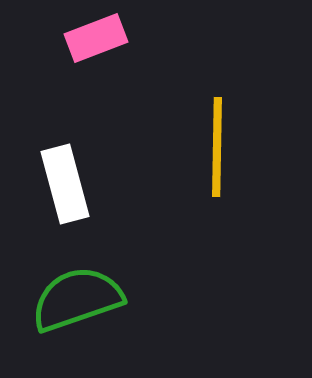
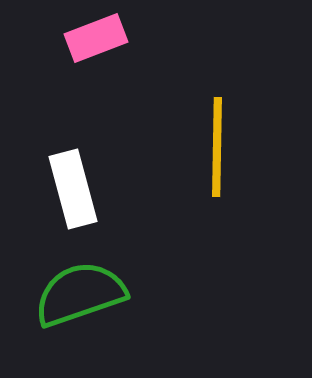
white rectangle: moved 8 px right, 5 px down
green semicircle: moved 3 px right, 5 px up
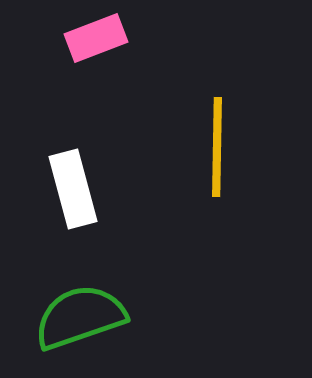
green semicircle: moved 23 px down
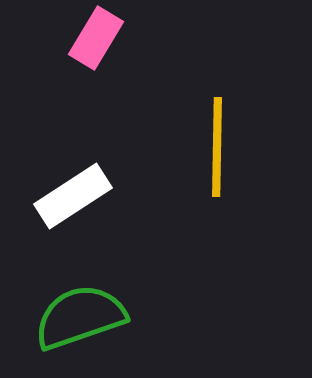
pink rectangle: rotated 38 degrees counterclockwise
white rectangle: moved 7 px down; rotated 72 degrees clockwise
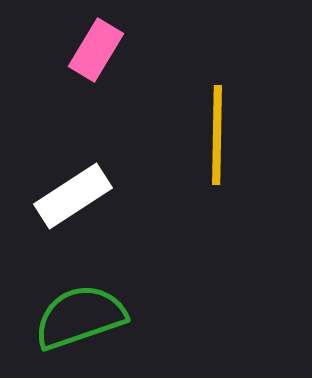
pink rectangle: moved 12 px down
yellow line: moved 12 px up
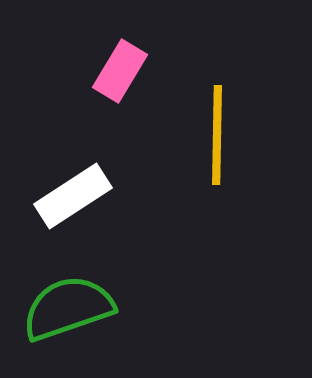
pink rectangle: moved 24 px right, 21 px down
green semicircle: moved 12 px left, 9 px up
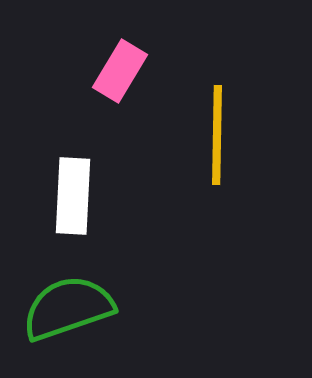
white rectangle: rotated 54 degrees counterclockwise
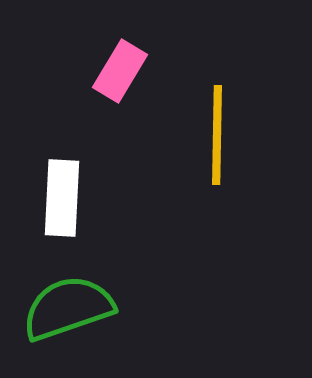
white rectangle: moved 11 px left, 2 px down
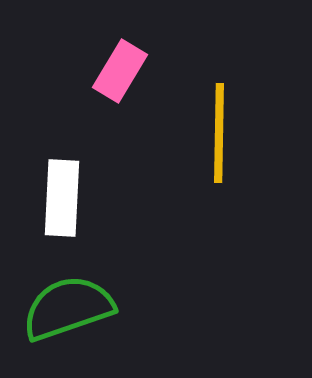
yellow line: moved 2 px right, 2 px up
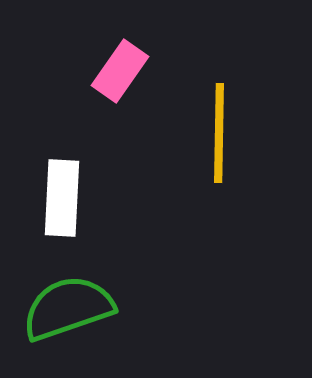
pink rectangle: rotated 4 degrees clockwise
